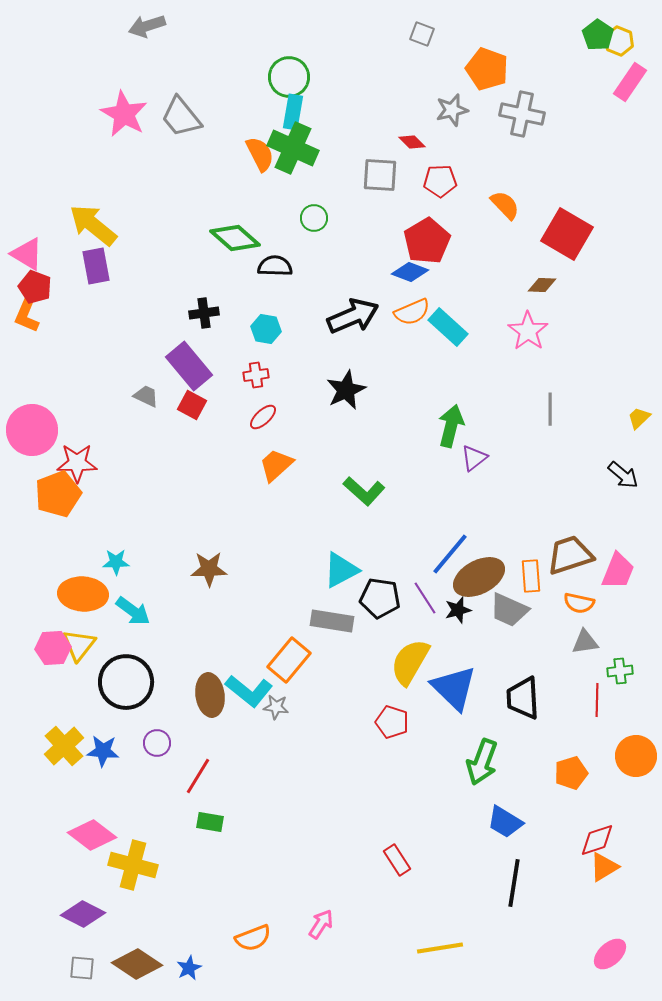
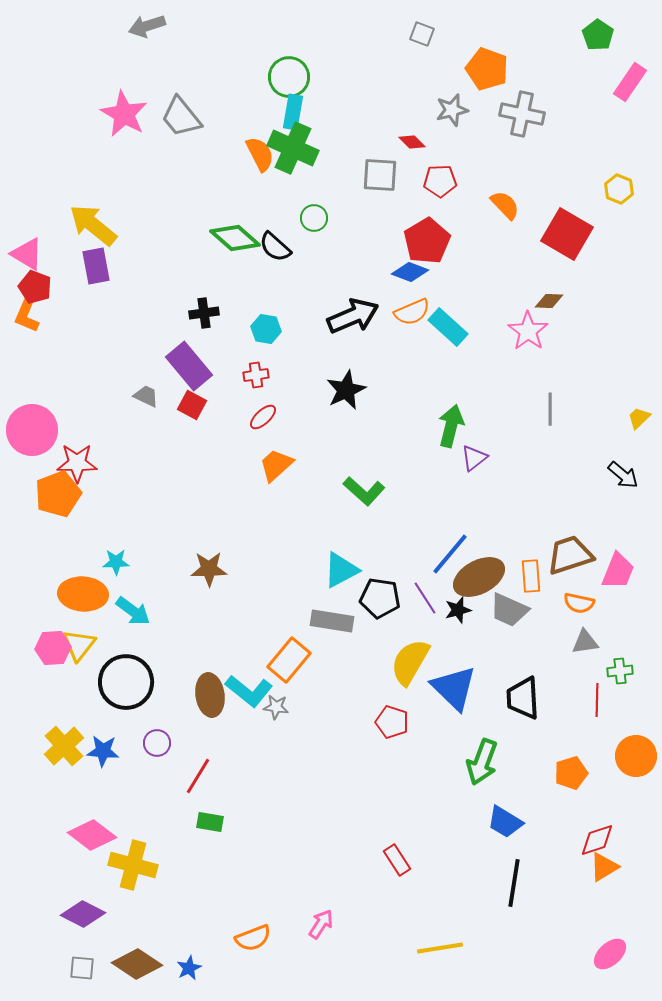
yellow hexagon at (619, 41): moved 148 px down
black semicircle at (275, 266): moved 19 px up; rotated 140 degrees counterclockwise
brown diamond at (542, 285): moved 7 px right, 16 px down
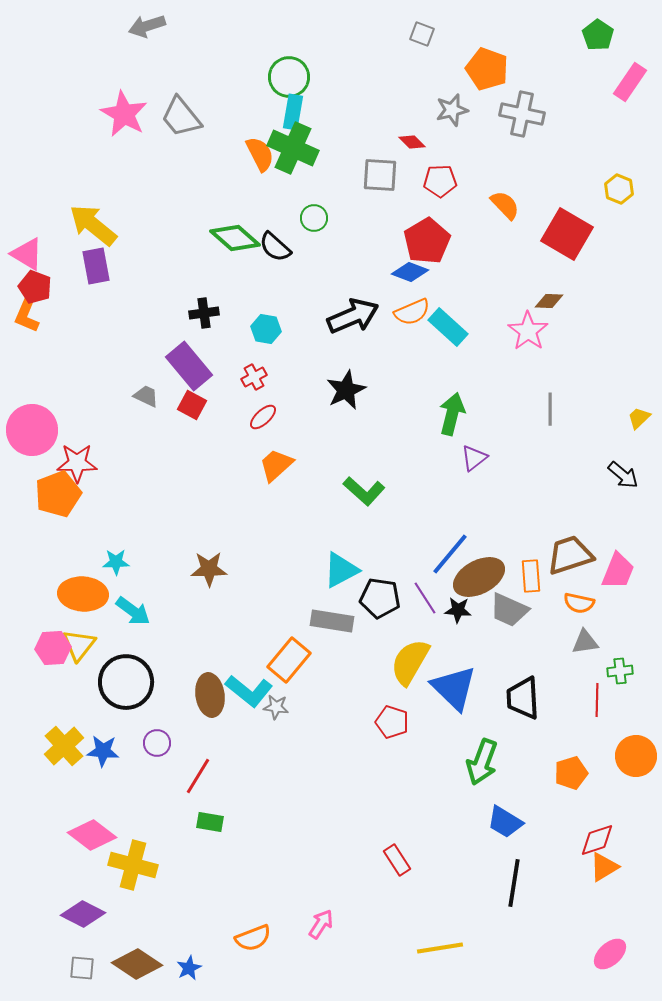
red cross at (256, 375): moved 2 px left, 2 px down; rotated 20 degrees counterclockwise
green arrow at (451, 426): moved 1 px right, 12 px up
black star at (458, 610): rotated 20 degrees clockwise
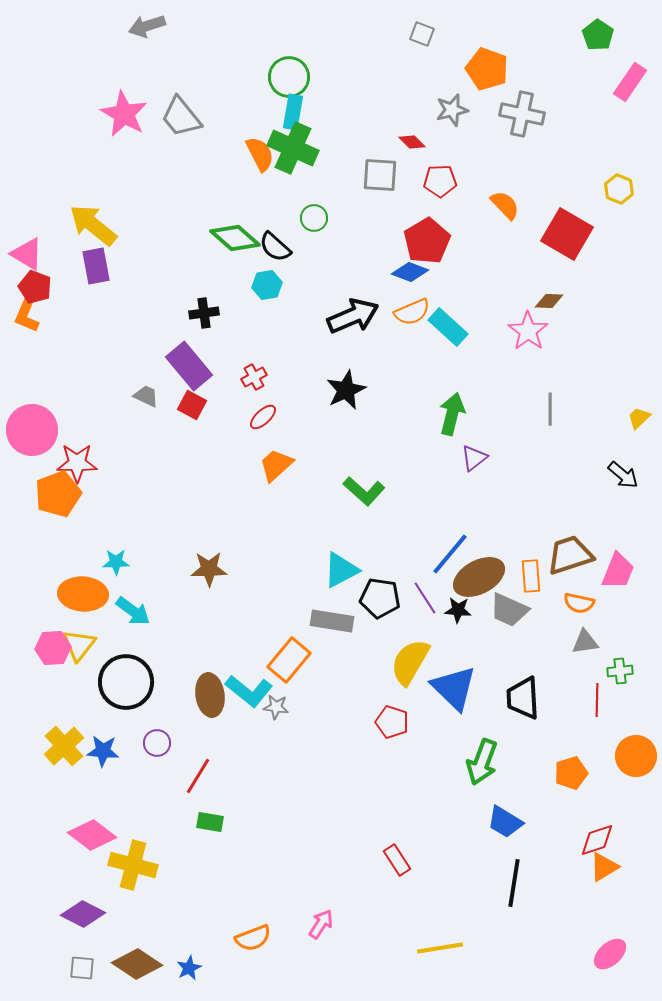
cyan hexagon at (266, 329): moved 1 px right, 44 px up; rotated 20 degrees counterclockwise
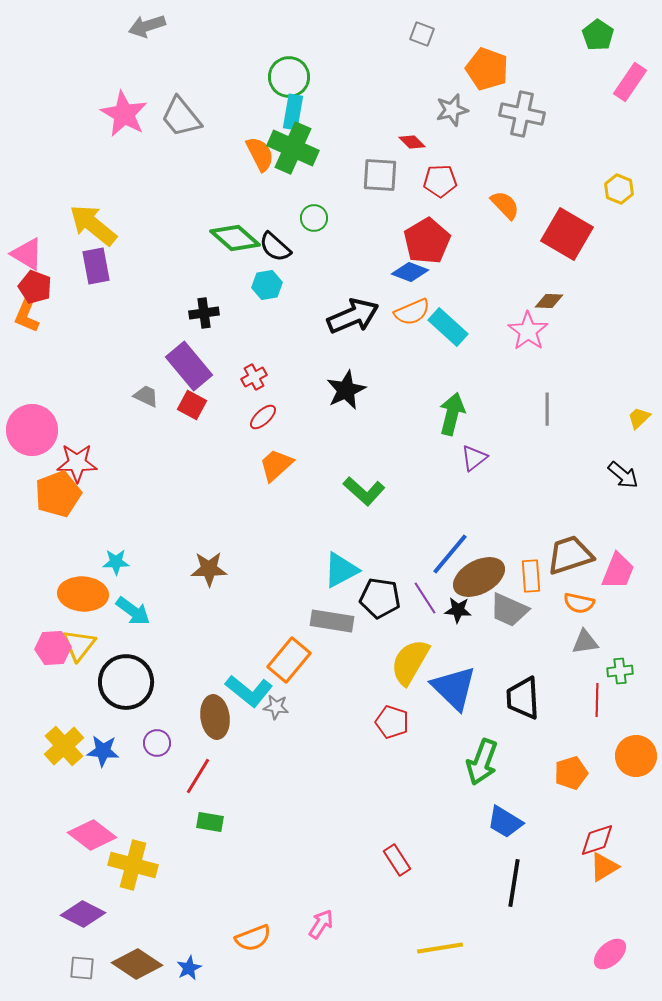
gray line at (550, 409): moved 3 px left
brown ellipse at (210, 695): moved 5 px right, 22 px down
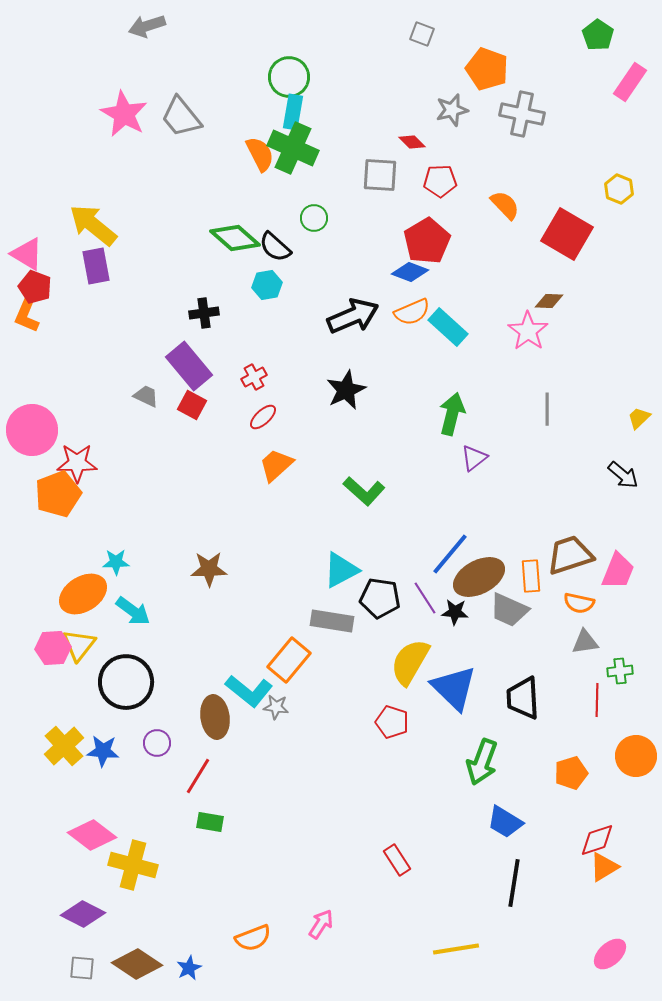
orange ellipse at (83, 594): rotated 36 degrees counterclockwise
black star at (458, 610): moved 3 px left, 2 px down
yellow line at (440, 948): moved 16 px right, 1 px down
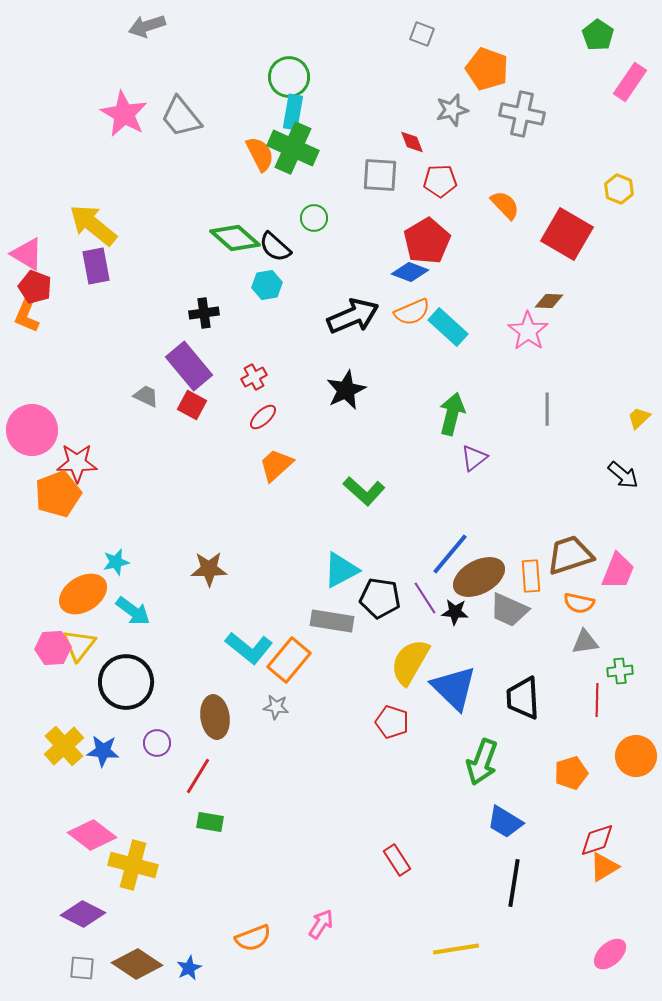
red diamond at (412, 142): rotated 24 degrees clockwise
cyan star at (116, 562): rotated 12 degrees counterclockwise
cyan L-shape at (249, 691): moved 43 px up
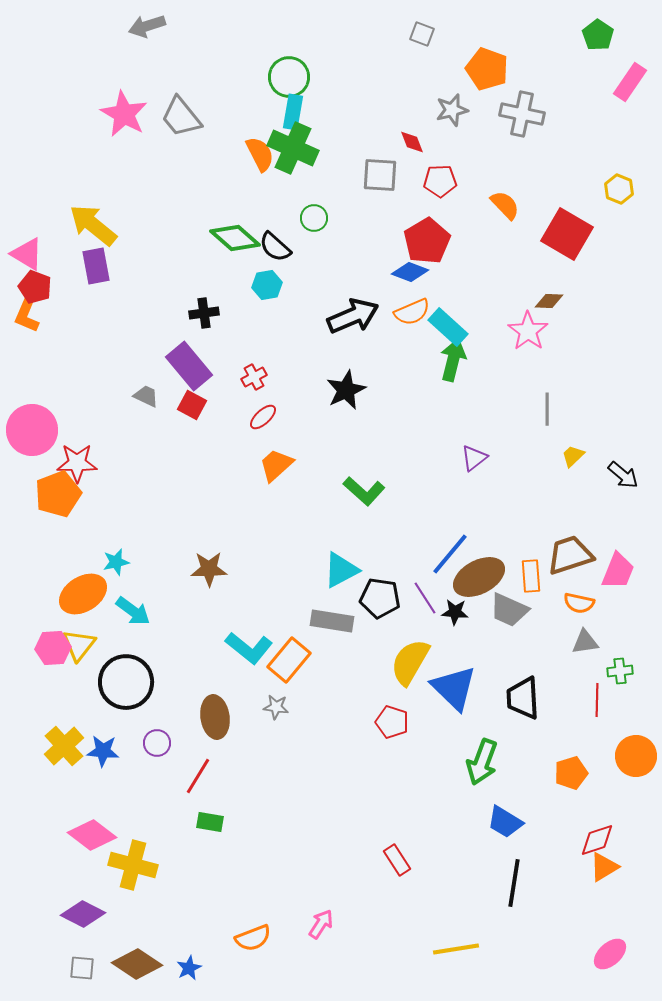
green arrow at (452, 414): moved 1 px right, 54 px up
yellow trapezoid at (639, 418): moved 66 px left, 38 px down
